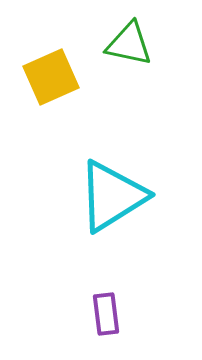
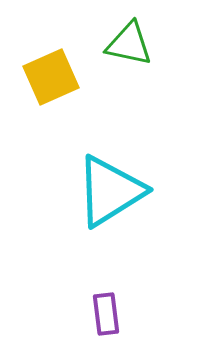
cyan triangle: moved 2 px left, 5 px up
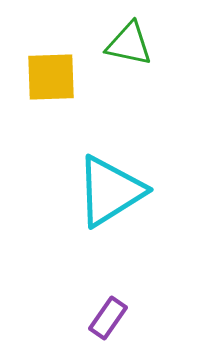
yellow square: rotated 22 degrees clockwise
purple rectangle: moved 2 px right, 4 px down; rotated 42 degrees clockwise
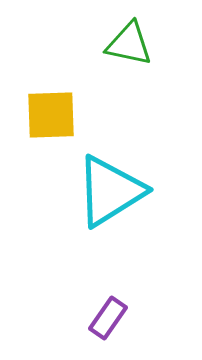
yellow square: moved 38 px down
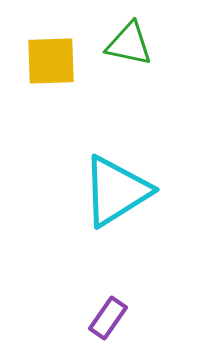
yellow square: moved 54 px up
cyan triangle: moved 6 px right
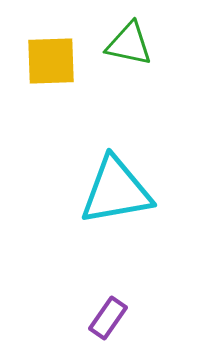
cyan triangle: rotated 22 degrees clockwise
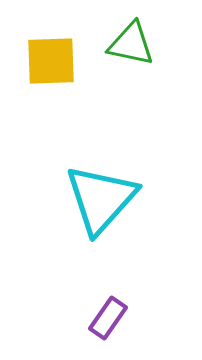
green triangle: moved 2 px right
cyan triangle: moved 15 px left, 8 px down; rotated 38 degrees counterclockwise
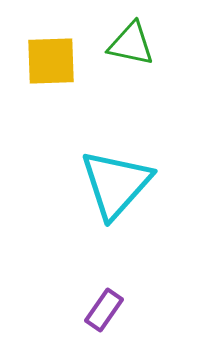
cyan triangle: moved 15 px right, 15 px up
purple rectangle: moved 4 px left, 8 px up
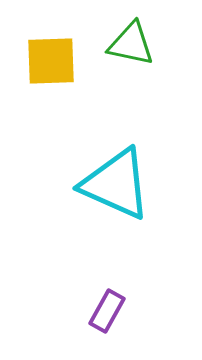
cyan triangle: rotated 48 degrees counterclockwise
purple rectangle: moved 3 px right, 1 px down; rotated 6 degrees counterclockwise
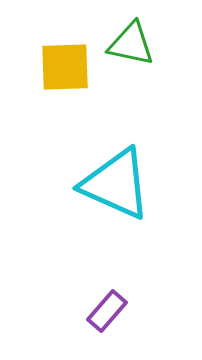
yellow square: moved 14 px right, 6 px down
purple rectangle: rotated 12 degrees clockwise
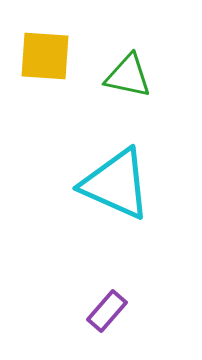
green triangle: moved 3 px left, 32 px down
yellow square: moved 20 px left, 11 px up; rotated 6 degrees clockwise
